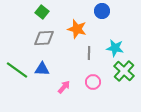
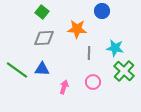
orange star: rotated 12 degrees counterclockwise
pink arrow: rotated 24 degrees counterclockwise
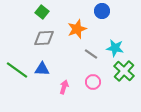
orange star: rotated 24 degrees counterclockwise
gray line: moved 2 px right, 1 px down; rotated 56 degrees counterclockwise
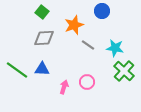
orange star: moved 3 px left, 4 px up
gray line: moved 3 px left, 9 px up
pink circle: moved 6 px left
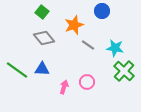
gray diamond: rotated 55 degrees clockwise
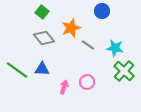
orange star: moved 3 px left, 3 px down
